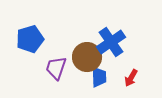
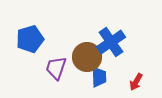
red arrow: moved 5 px right, 4 px down
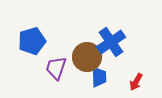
blue pentagon: moved 2 px right, 2 px down
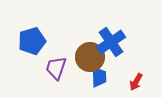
brown circle: moved 3 px right
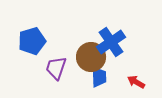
brown circle: moved 1 px right
red arrow: rotated 90 degrees clockwise
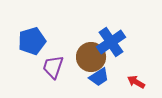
purple trapezoid: moved 3 px left, 1 px up
blue trapezoid: rotated 60 degrees clockwise
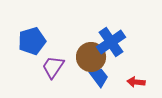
purple trapezoid: rotated 15 degrees clockwise
blue trapezoid: rotated 95 degrees counterclockwise
red arrow: rotated 24 degrees counterclockwise
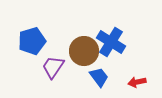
blue cross: rotated 24 degrees counterclockwise
brown circle: moved 7 px left, 6 px up
red arrow: moved 1 px right; rotated 18 degrees counterclockwise
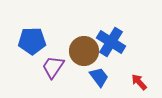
blue pentagon: rotated 16 degrees clockwise
red arrow: moved 2 px right; rotated 60 degrees clockwise
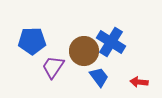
red arrow: rotated 42 degrees counterclockwise
